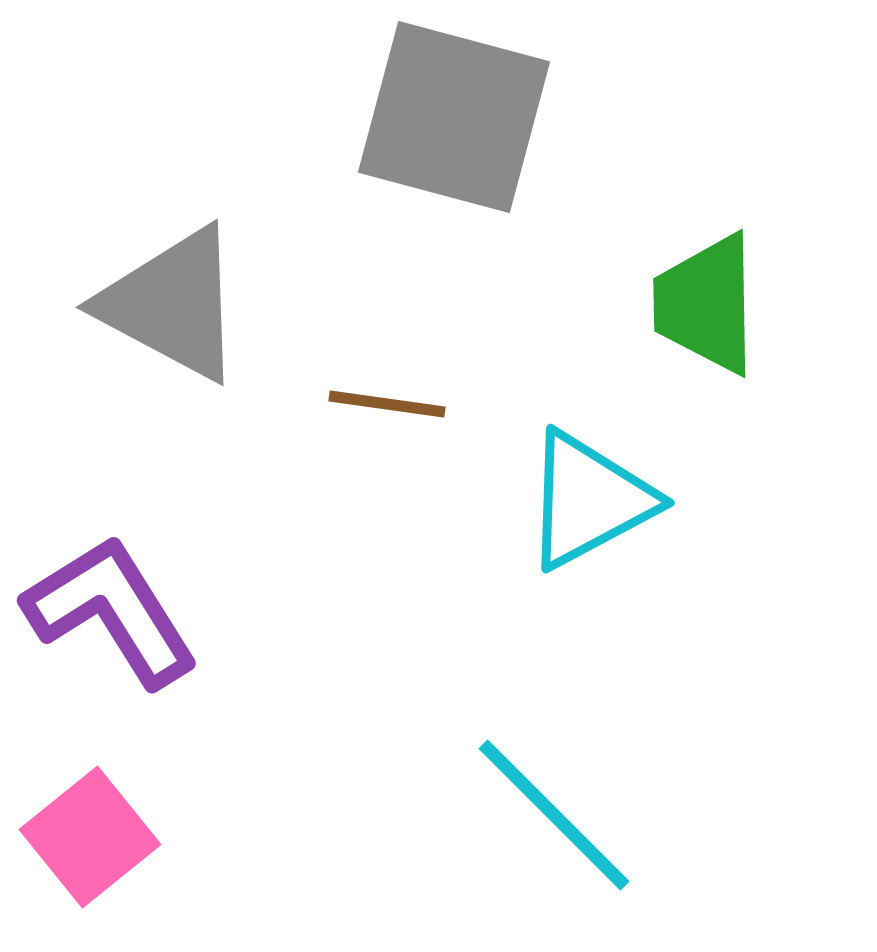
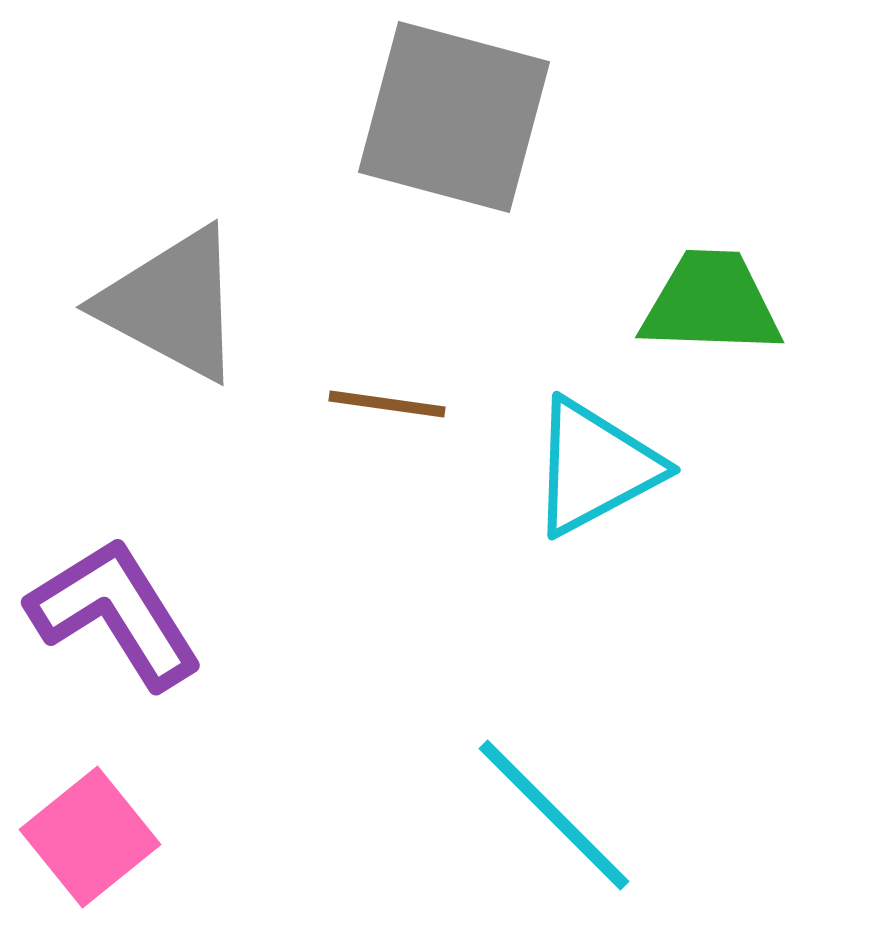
green trapezoid: moved 5 px right, 1 px up; rotated 93 degrees clockwise
cyan triangle: moved 6 px right, 33 px up
purple L-shape: moved 4 px right, 2 px down
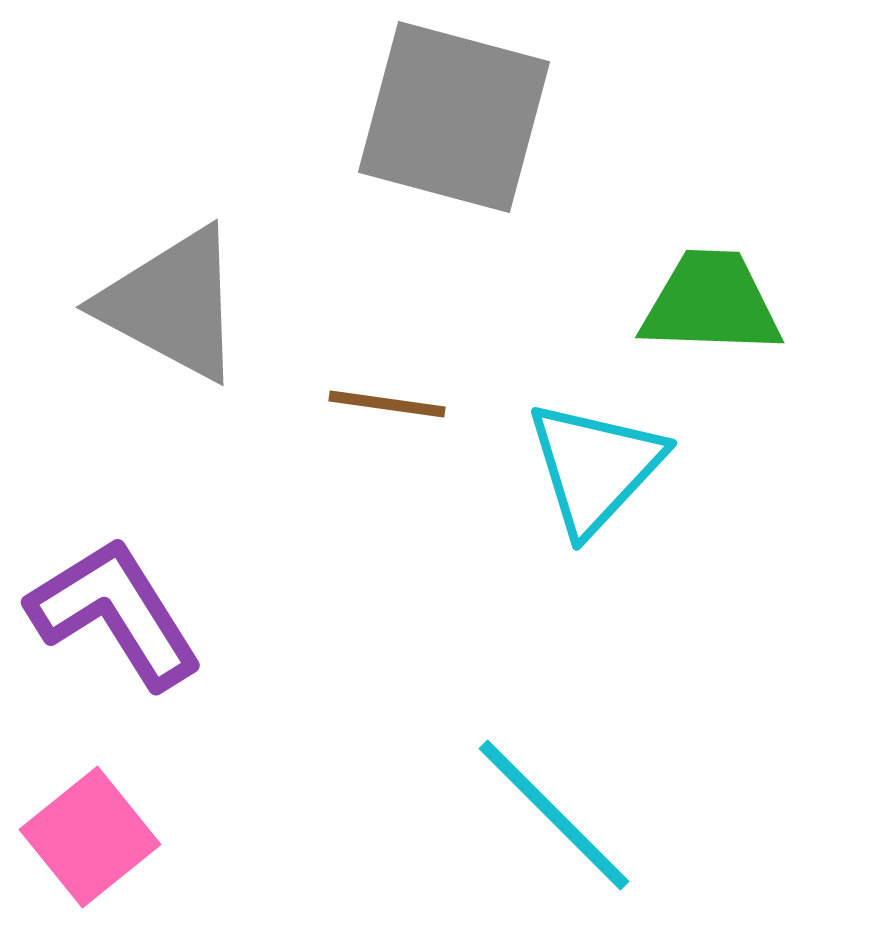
cyan triangle: rotated 19 degrees counterclockwise
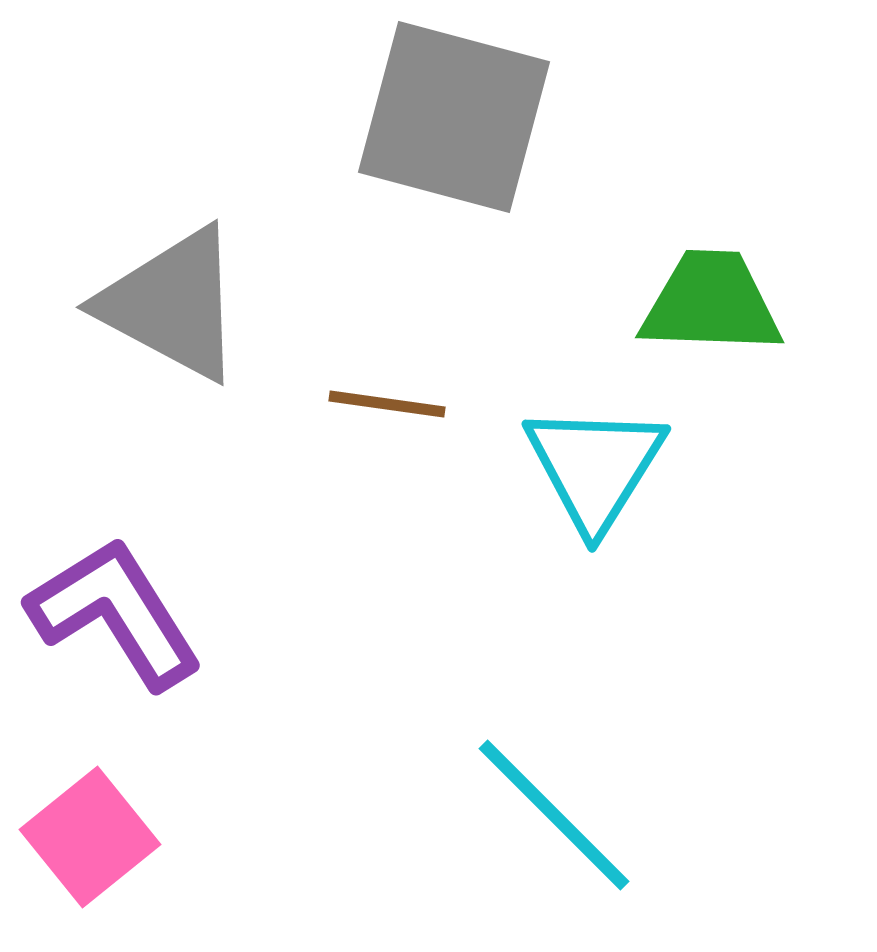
cyan triangle: rotated 11 degrees counterclockwise
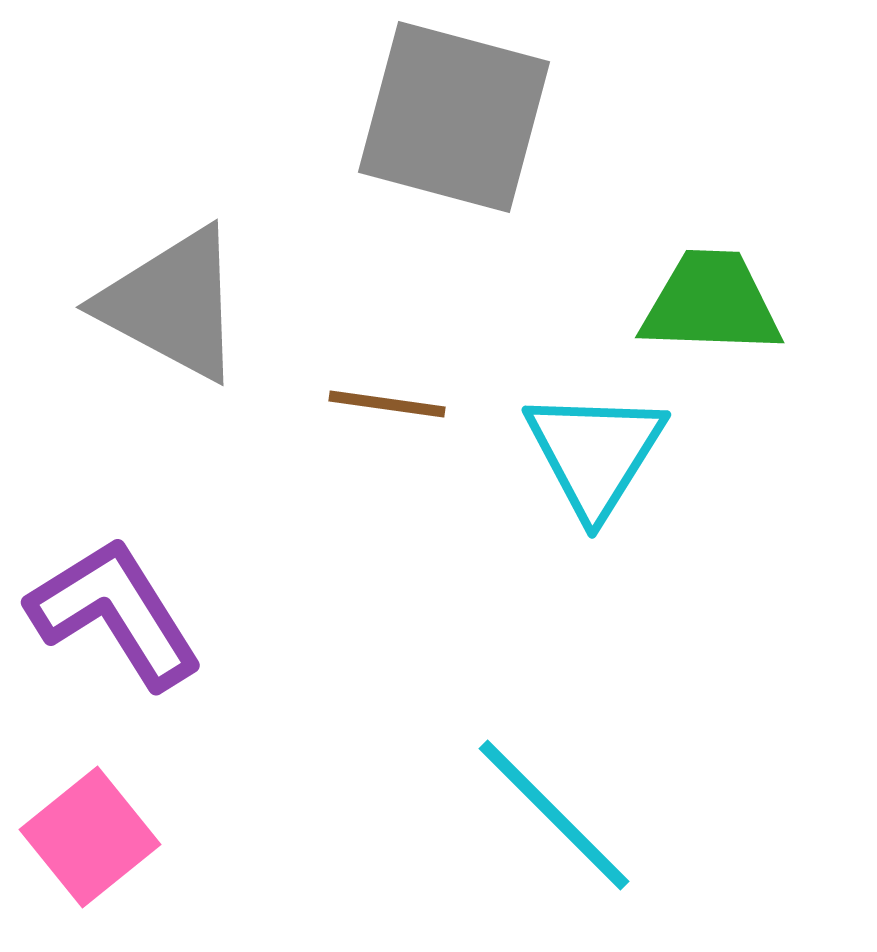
cyan triangle: moved 14 px up
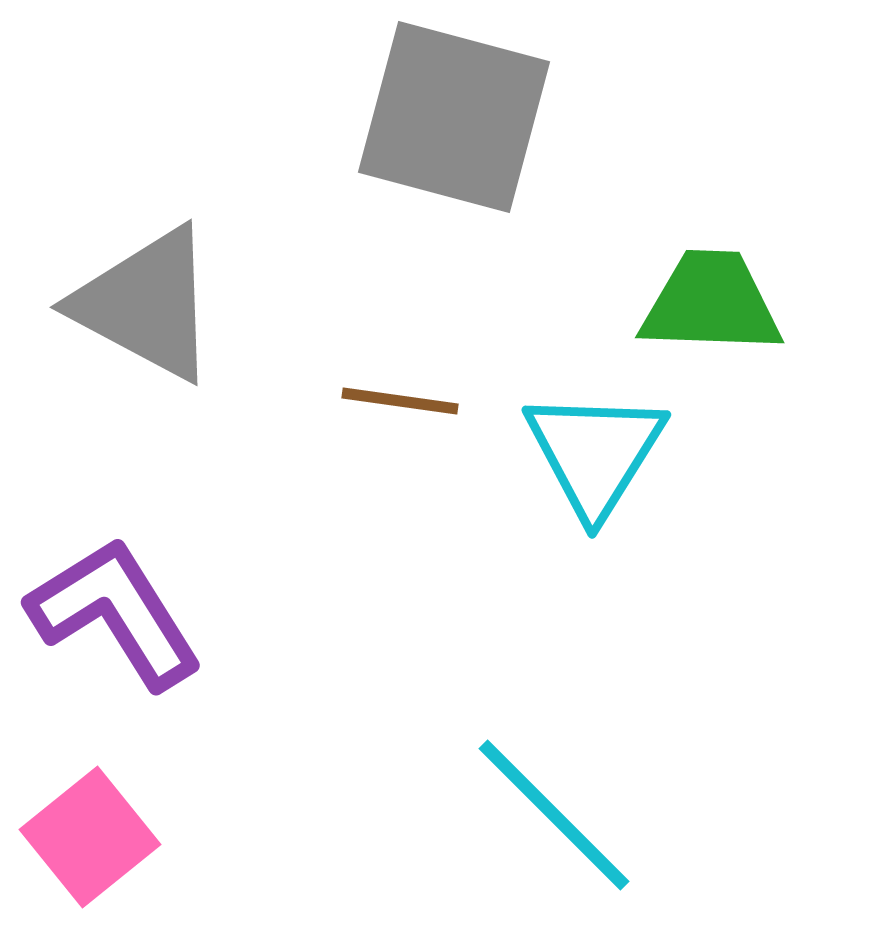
gray triangle: moved 26 px left
brown line: moved 13 px right, 3 px up
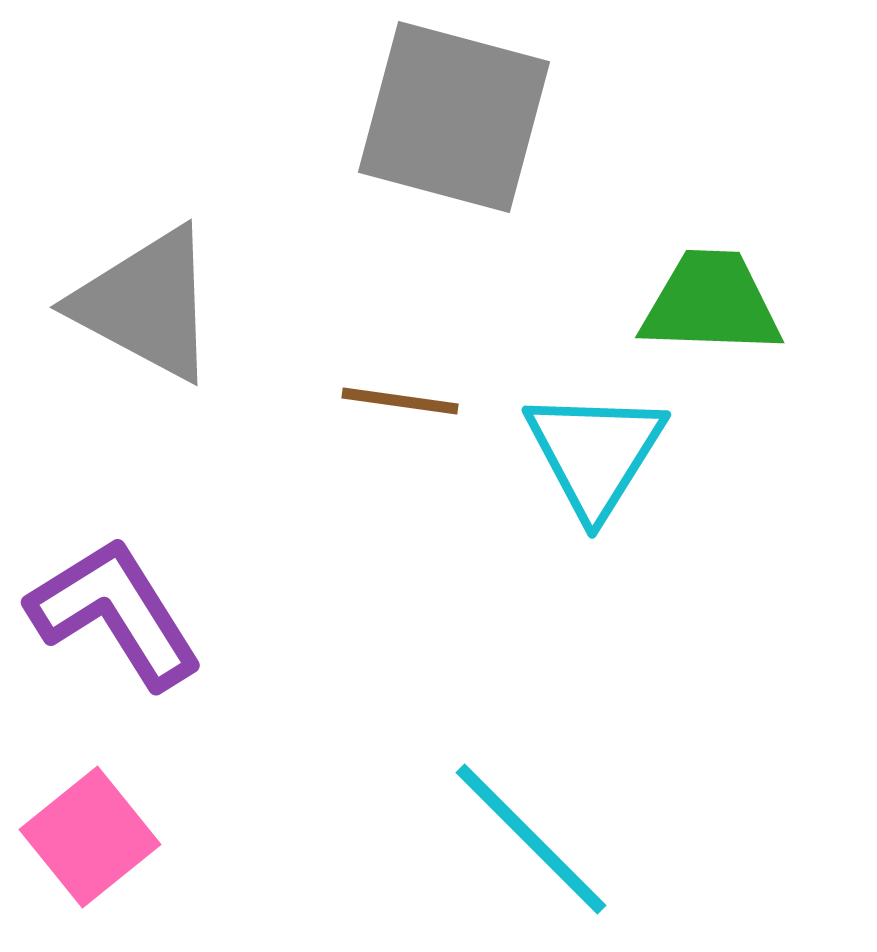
cyan line: moved 23 px left, 24 px down
